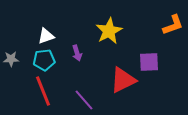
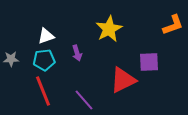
yellow star: moved 2 px up
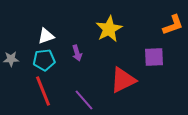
purple square: moved 5 px right, 5 px up
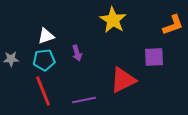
yellow star: moved 4 px right, 9 px up; rotated 12 degrees counterclockwise
purple line: rotated 60 degrees counterclockwise
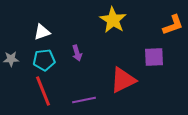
white triangle: moved 4 px left, 4 px up
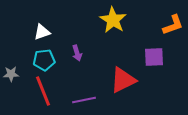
gray star: moved 15 px down
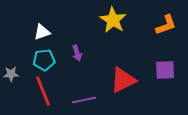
orange L-shape: moved 7 px left
purple square: moved 11 px right, 13 px down
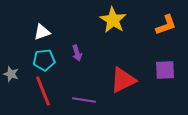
gray star: rotated 21 degrees clockwise
purple line: rotated 20 degrees clockwise
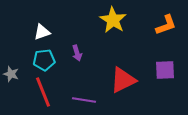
red line: moved 1 px down
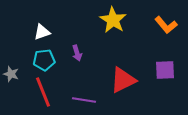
orange L-shape: rotated 70 degrees clockwise
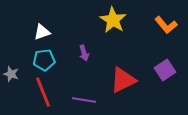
purple arrow: moved 7 px right
purple square: rotated 30 degrees counterclockwise
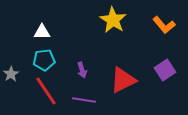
orange L-shape: moved 2 px left
white triangle: rotated 18 degrees clockwise
purple arrow: moved 2 px left, 17 px down
gray star: rotated 21 degrees clockwise
red line: moved 3 px right, 1 px up; rotated 12 degrees counterclockwise
